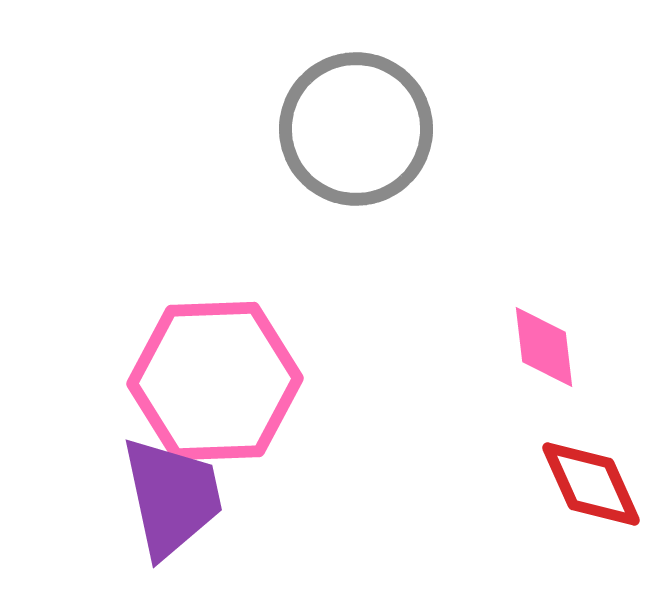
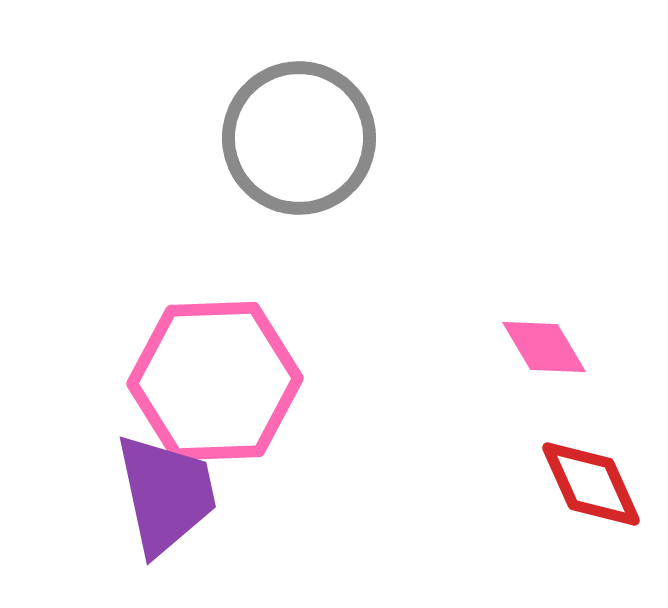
gray circle: moved 57 px left, 9 px down
pink diamond: rotated 24 degrees counterclockwise
purple trapezoid: moved 6 px left, 3 px up
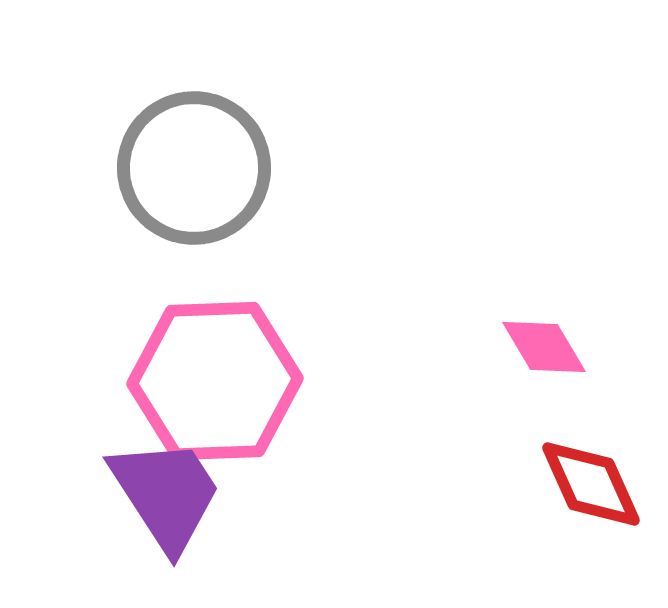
gray circle: moved 105 px left, 30 px down
purple trapezoid: rotated 21 degrees counterclockwise
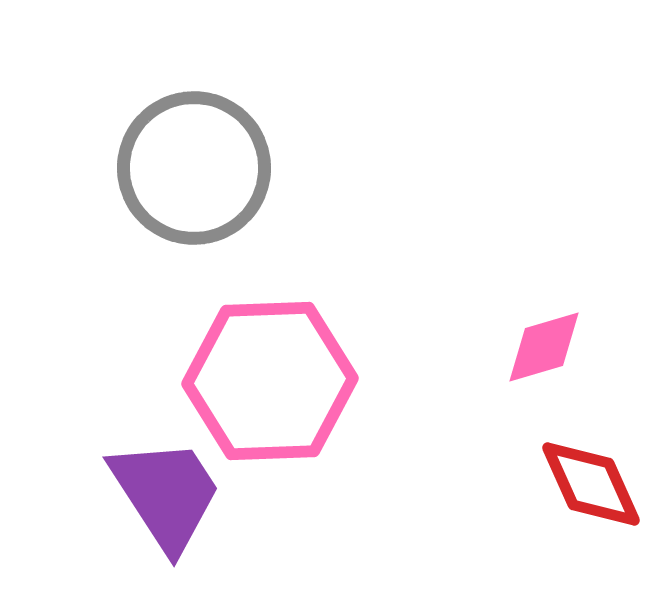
pink diamond: rotated 76 degrees counterclockwise
pink hexagon: moved 55 px right
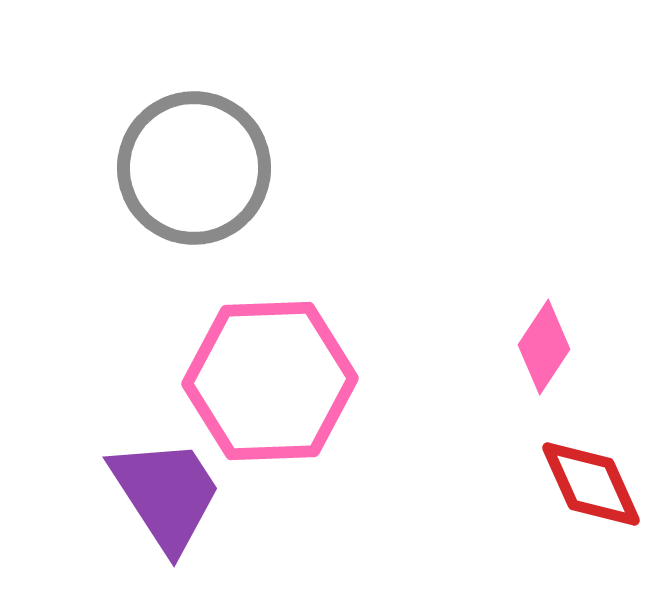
pink diamond: rotated 40 degrees counterclockwise
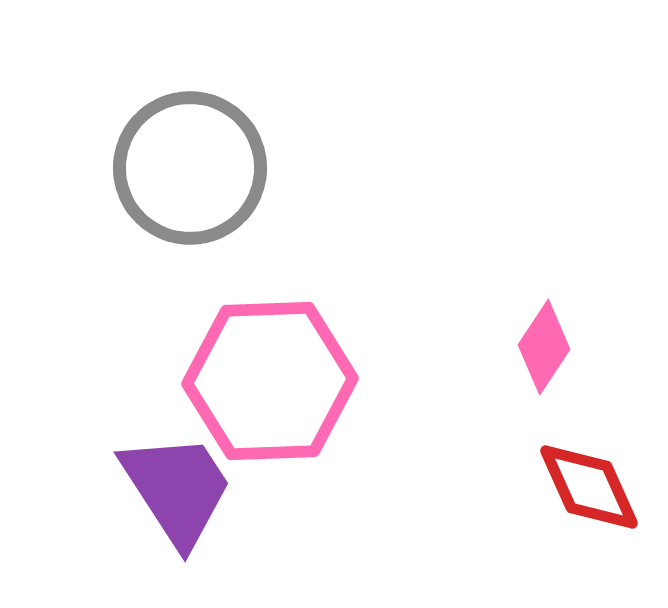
gray circle: moved 4 px left
red diamond: moved 2 px left, 3 px down
purple trapezoid: moved 11 px right, 5 px up
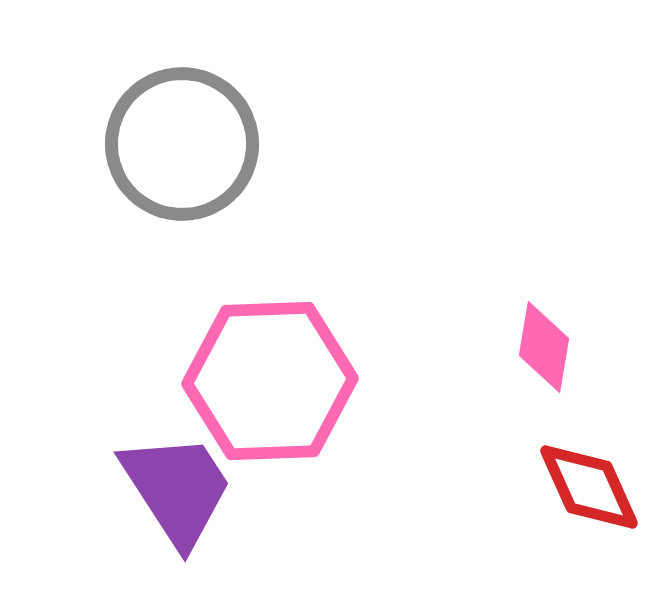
gray circle: moved 8 px left, 24 px up
pink diamond: rotated 24 degrees counterclockwise
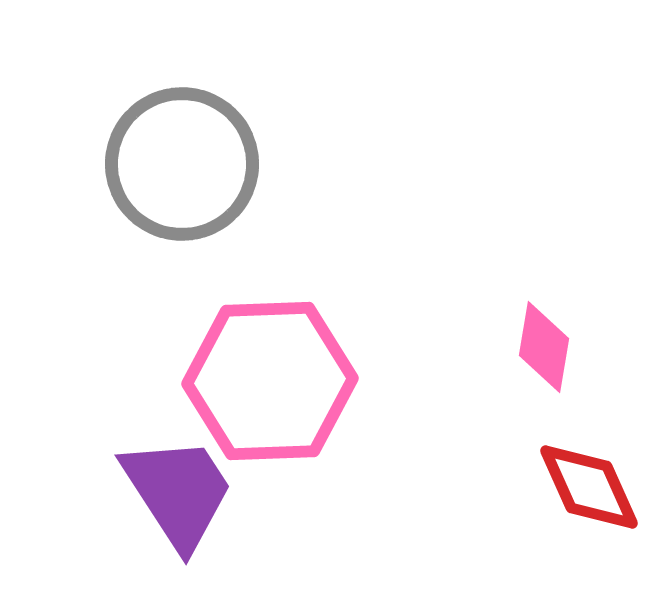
gray circle: moved 20 px down
purple trapezoid: moved 1 px right, 3 px down
